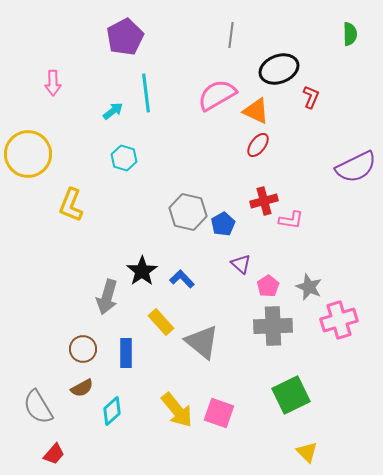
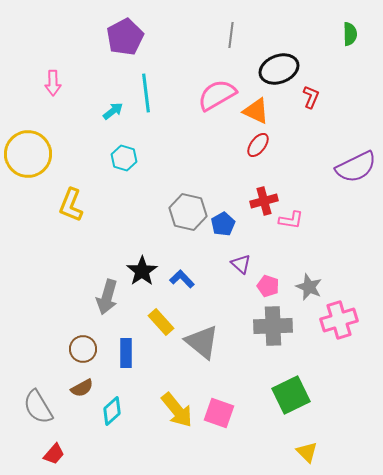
pink pentagon: rotated 20 degrees counterclockwise
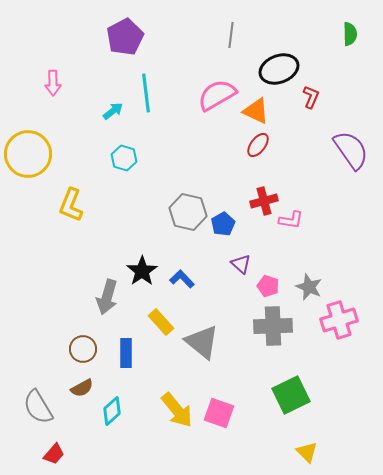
purple semicircle: moved 5 px left, 17 px up; rotated 99 degrees counterclockwise
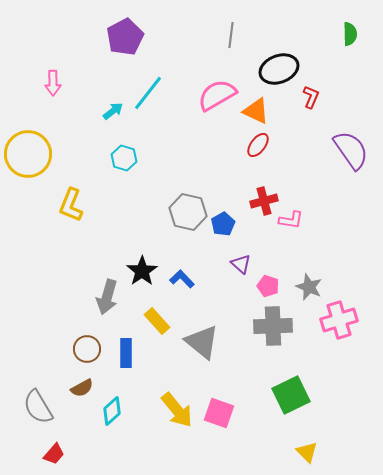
cyan line: moved 2 px right; rotated 45 degrees clockwise
yellow rectangle: moved 4 px left, 1 px up
brown circle: moved 4 px right
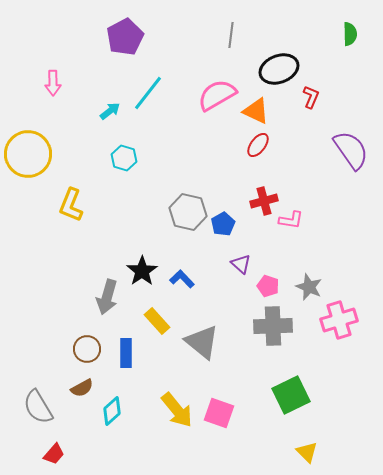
cyan arrow: moved 3 px left
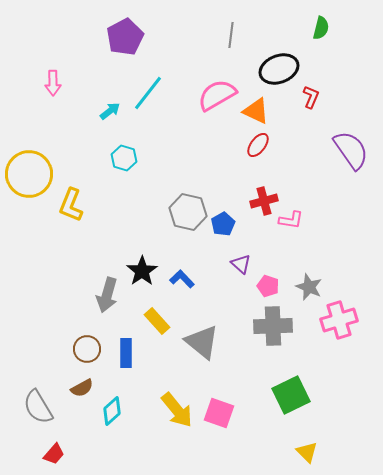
green semicircle: moved 29 px left, 6 px up; rotated 15 degrees clockwise
yellow circle: moved 1 px right, 20 px down
gray arrow: moved 2 px up
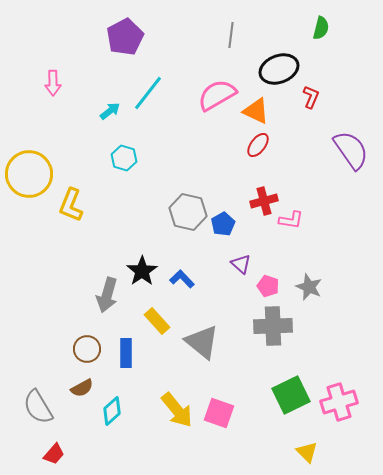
pink cross: moved 82 px down
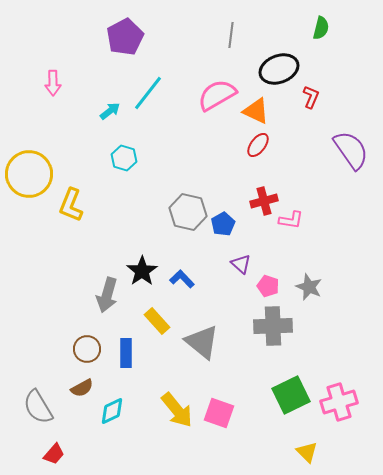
cyan diamond: rotated 16 degrees clockwise
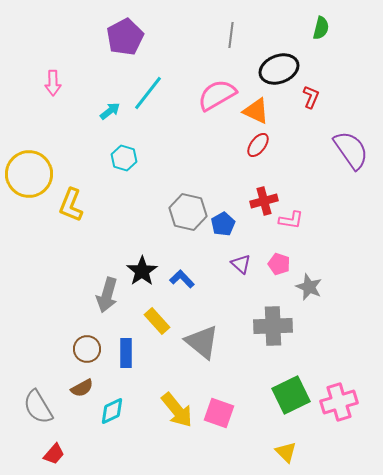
pink pentagon: moved 11 px right, 22 px up
yellow triangle: moved 21 px left
